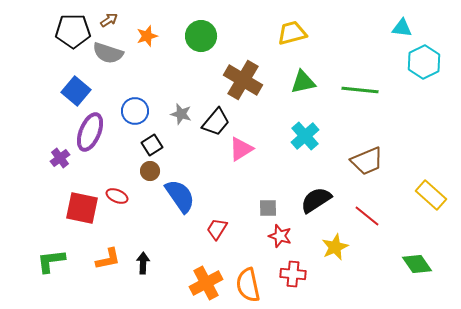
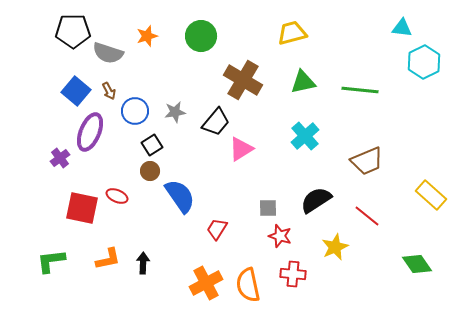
brown arrow: moved 71 px down; rotated 96 degrees clockwise
gray star: moved 6 px left, 2 px up; rotated 25 degrees counterclockwise
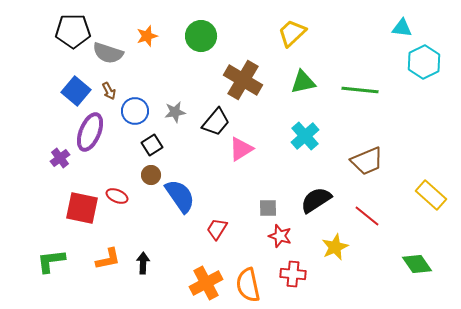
yellow trapezoid: rotated 28 degrees counterclockwise
brown circle: moved 1 px right, 4 px down
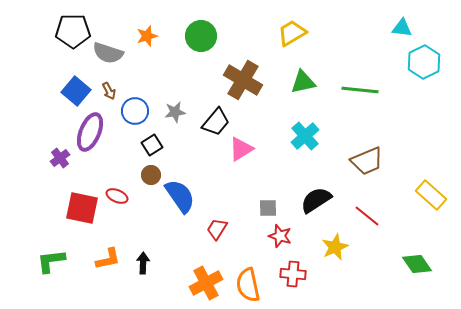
yellow trapezoid: rotated 12 degrees clockwise
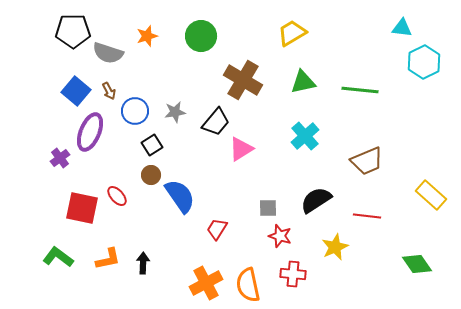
red ellipse: rotated 25 degrees clockwise
red line: rotated 32 degrees counterclockwise
green L-shape: moved 7 px right, 4 px up; rotated 44 degrees clockwise
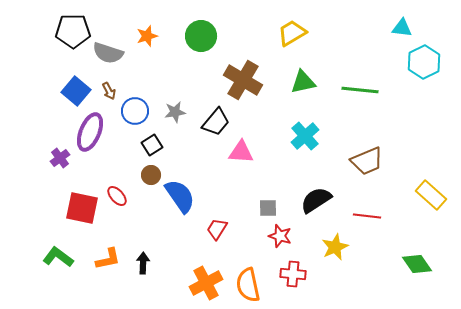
pink triangle: moved 3 px down; rotated 36 degrees clockwise
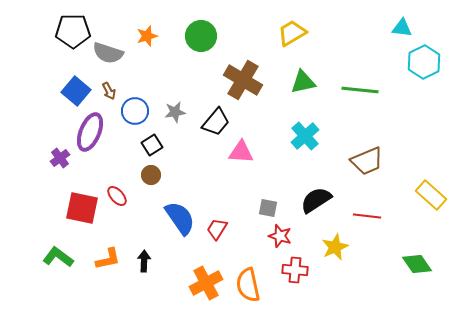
blue semicircle: moved 22 px down
gray square: rotated 12 degrees clockwise
black arrow: moved 1 px right, 2 px up
red cross: moved 2 px right, 4 px up
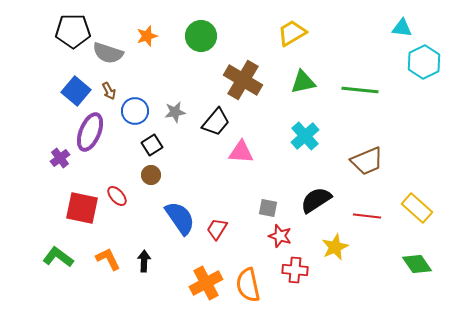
yellow rectangle: moved 14 px left, 13 px down
orange L-shape: rotated 104 degrees counterclockwise
